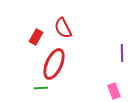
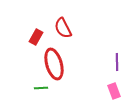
purple line: moved 5 px left, 9 px down
red ellipse: rotated 40 degrees counterclockwise
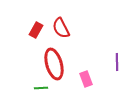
red semicircle: moved 2 px left
red rectangle: moved 7 px up
pink rectangle: moved 28 px left, 12 px up
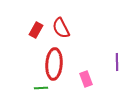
red ellipse: rotated 20 degrees clockwise
